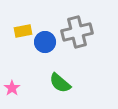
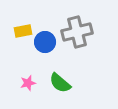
pink star: moved 16 px right, 5 px up; rotated 21 degrees clockwise
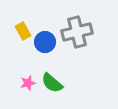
yellow rectangle: rotated 72 degrees clockwise
green semicircle: moved 8 px left
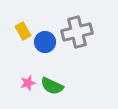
green semicircle: moved 3 px down; rotated 15 degrees counterclockwise
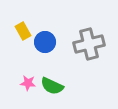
gray cross: moved 12 px right, 12 px down
pink star: rotated 21 degrees clockwise
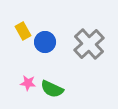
gray cross: rotated 28 degrees counterclockwise
green semicircle: moved 3 px down
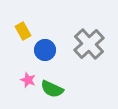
blue circle: moved 8 px down
pink star: moved 3 px up; rotated 14 degrees clockwise
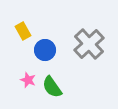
green semicircle: moved 2 px up; rotated 30 degrees clockwise
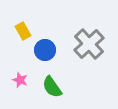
pink star: moved 8 px left
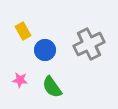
gray cross: rotated 16 degrees clockwise
pink star: rotated 14 degrees counterclockwise
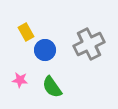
yellow rectangle: moved 3 px right, 1 px down
